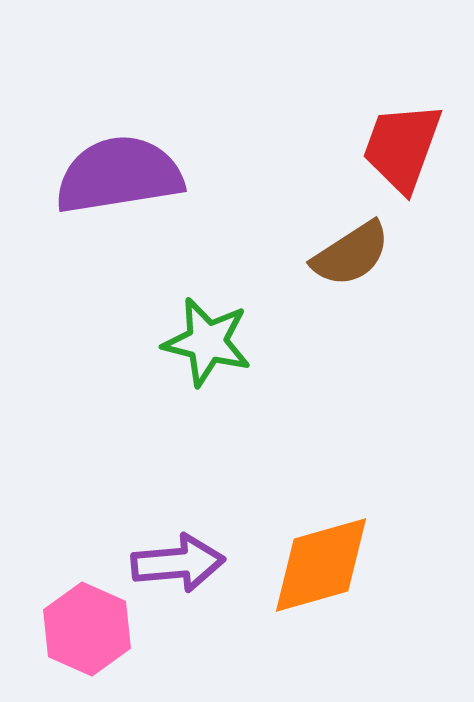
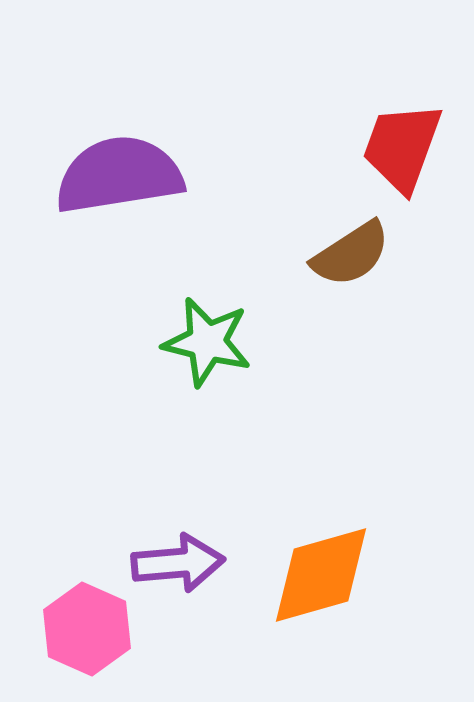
orange diamond: moved 10 px down
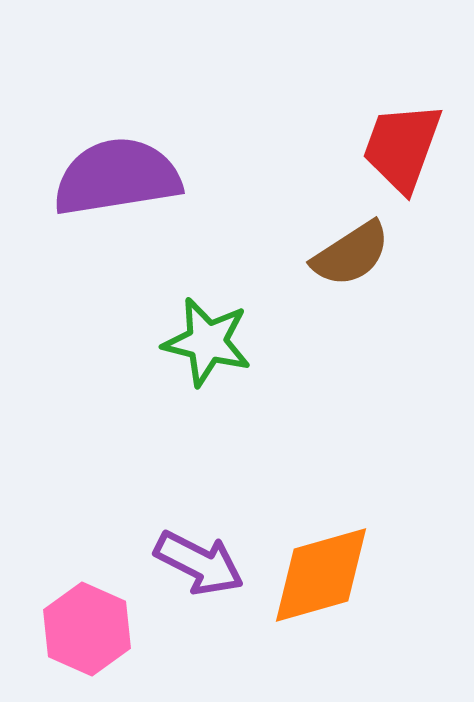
purple semicircle: moved 2 px left, 2 px down
purple arrow: moved 21 px right; rotated 32 degrees clockwise
